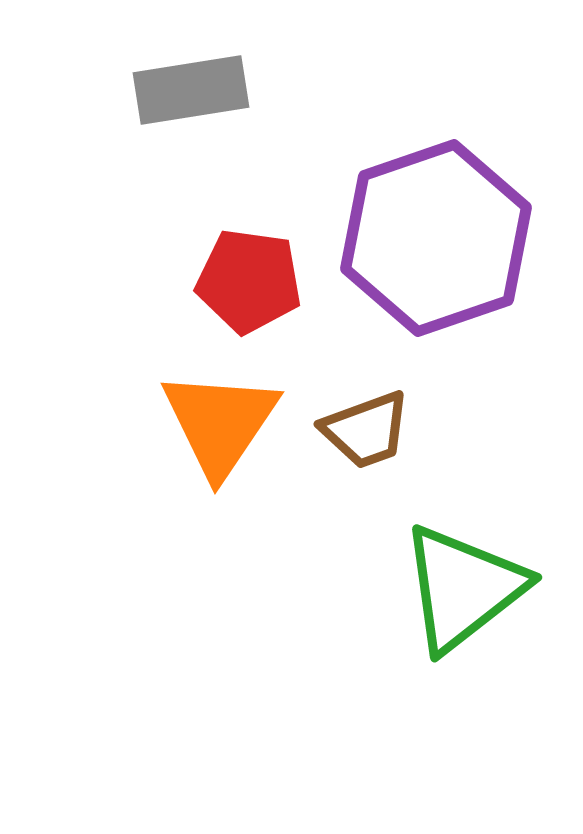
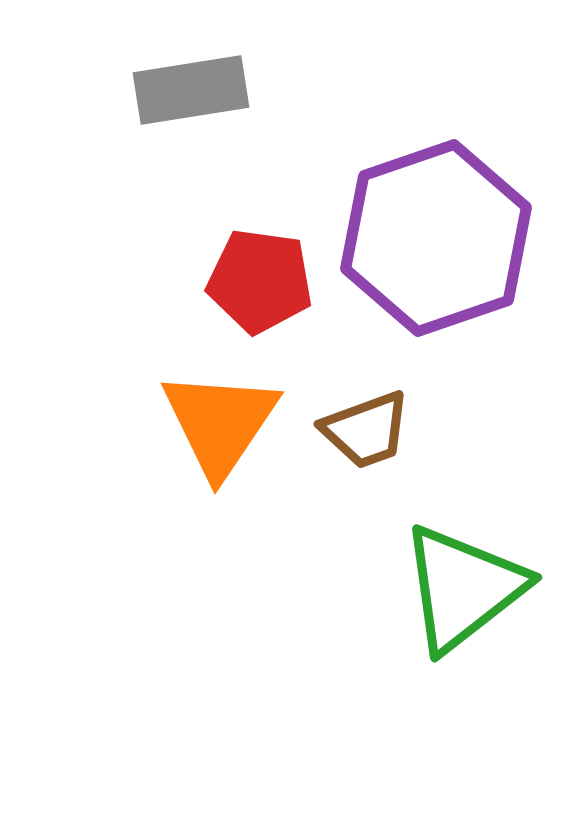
red pentagon: moved 11 px right
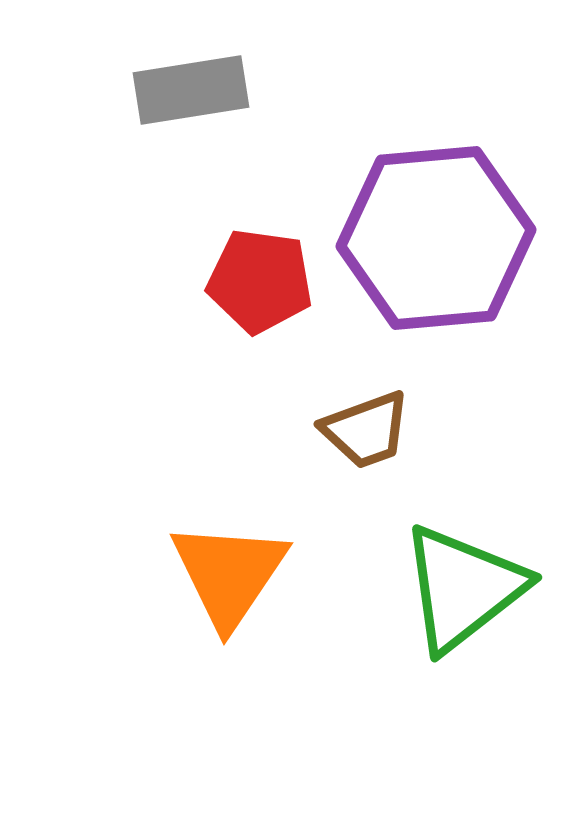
purple hexagon: rotated 14 degrees clockwise
orange triangle: moved 9 px right, 151 px down
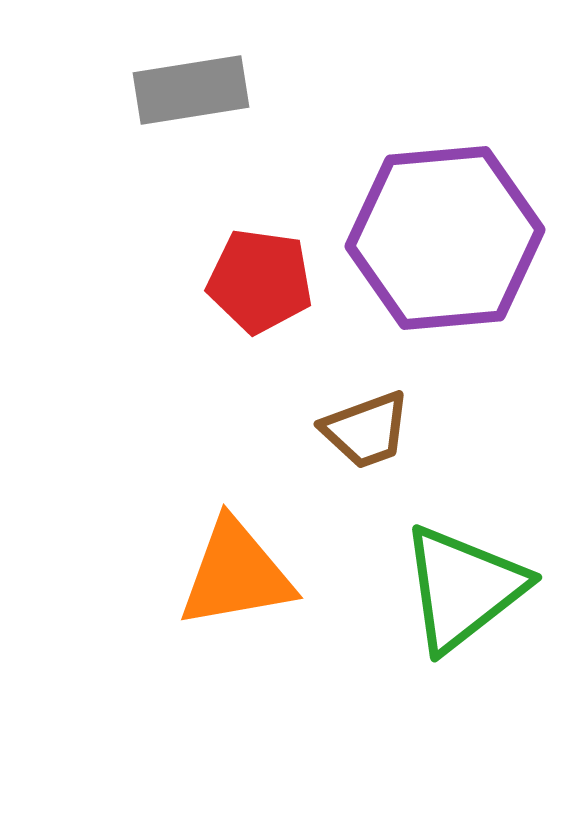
purple hexagon: moved 9 px right
orange triangle: moved 7 px right; rotated 46 degrees clockwise
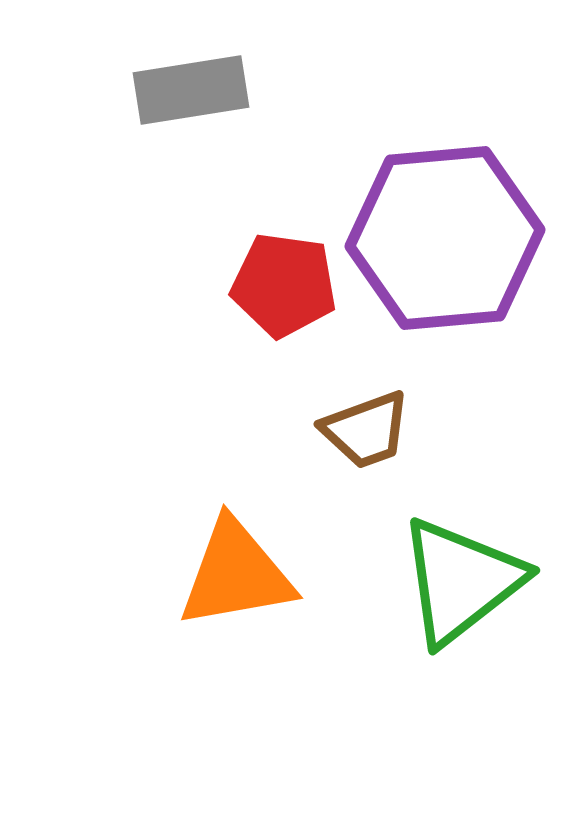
red pentagon: moved 24 px right, 4 px down
green triangle: moved 2 px left, 7 px up
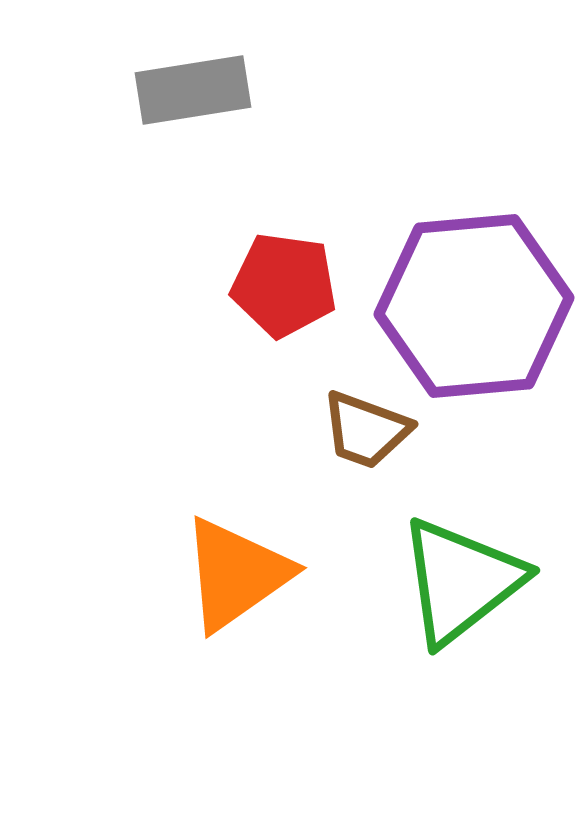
gray rectangle: moved 2 px right
purple hexagon: moved 29 px right, 68 px down
brown trapezoid: rotated 40 degrees clockwise
orange triangle: rotated 25 degrees counterclockwise
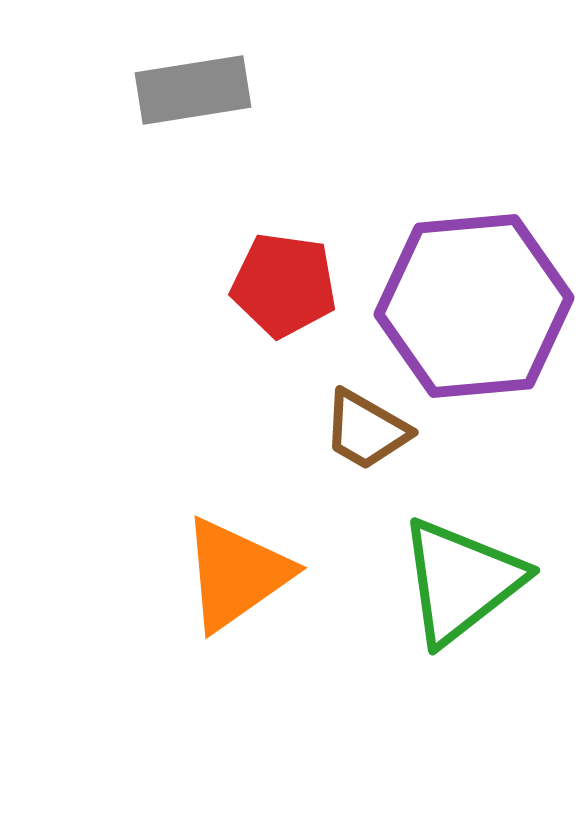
brown trapezoid: rotated 10 degrees clockwise
